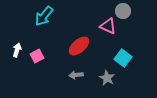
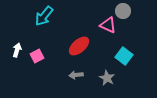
pink triangle: moved 1 px up
cyan square: moved 1 px right, 2 px up
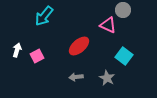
gray circle: moved 1 px up
gray arrow: moved 2 px down
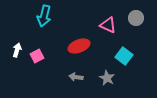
gray circle: moved 13 px right, 8 px down
cyan arrow: rotated 25 degrees counterclockwise
red ellipse: rotated 20 degrees clockwise
gray arrow: rotated 16 degrees clockwise
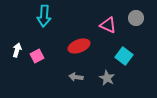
cyan arrow: rotated 10 degrees counterclockwise
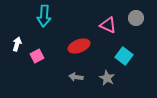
white arrow: moved 6 px up
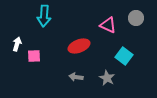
pink square: moved 3 px left; rotated 24 degrees clockwise
